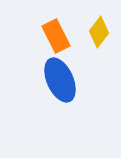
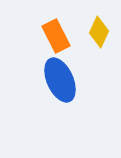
yellow diamond: rotated 12 degrees counterclockwise
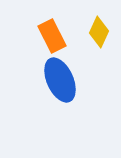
orange rectangle: moved 4 px left
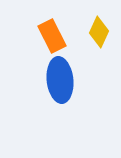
blue ellipse: rotated 18 degrees clockwise
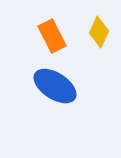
blue ellipse: moved 5 px left, 6 px down; rotated 51 degrees counterclockwise
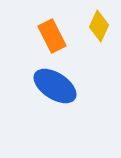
yellow diamond: moved 6 px up
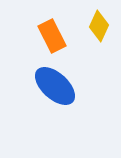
blue ellipse: rotated 9 degrees clockwise
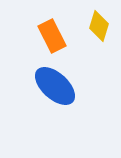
yellow diamond: rotated 8 degrees counterclockwise
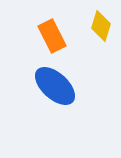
yellow diamond: moved 2 px right
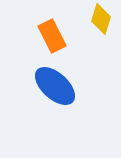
yellow diamond: moved 7 px up
